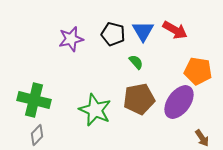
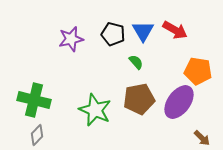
brown arrow: rotated 12 degrees counterclockwise
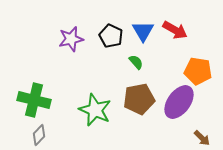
black pentagon: moved 2 px left, 2 px down; rotated 10 degrees clockwise
gray diamond: moved 2 px right
